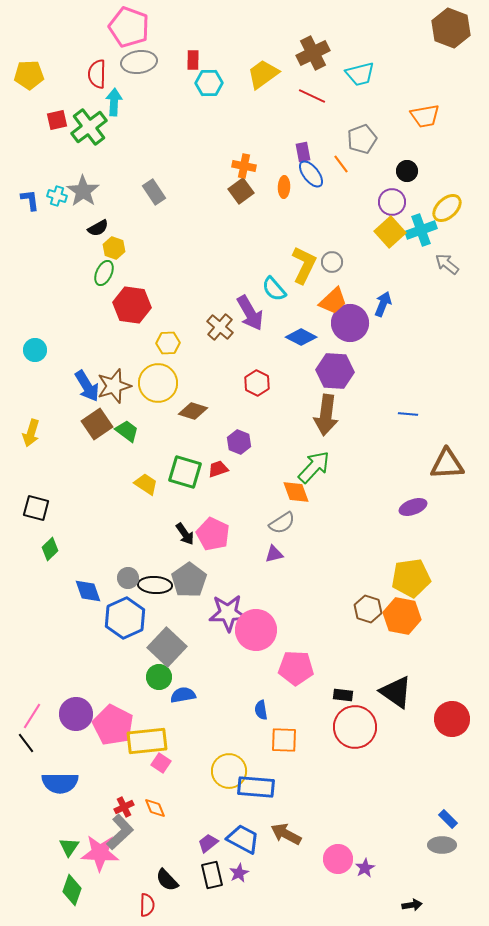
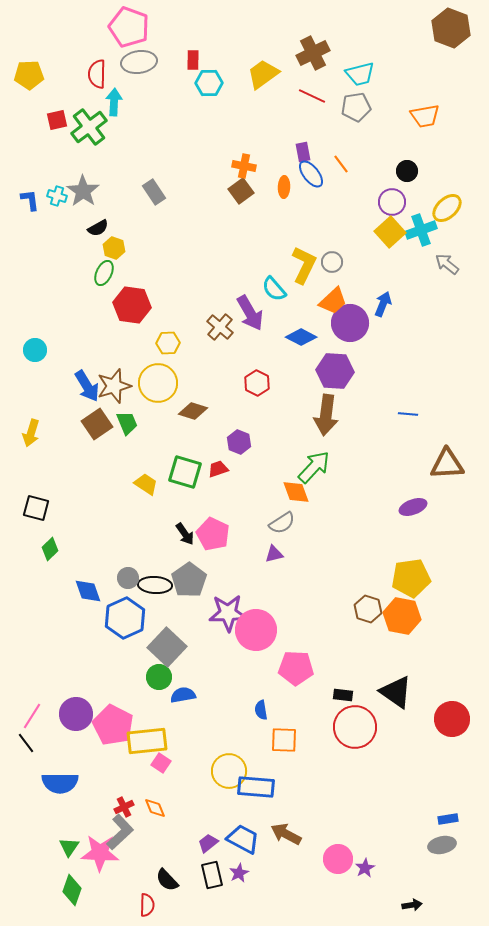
gray pentagon at (362, 139): moved 6 px left, 32 px up; rotated 12 degrees clockwise
green trapezoid at (127, 431): moved 8 px up; rotated 30 degrees clockwise
blue rectangle at (448, 819): rotated 54 degrees counterclockwise
gray ellipse at (442, 845): rotated 12 degrees counterclockwise
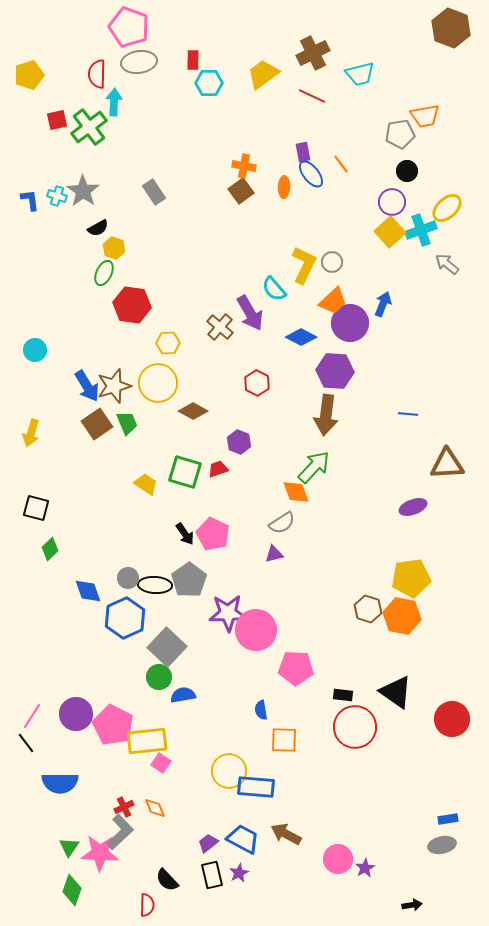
yellow pentagon at (29, 75): rotated 16 degrees counterclockwise
gray pentagon at (356, 107): moved 44 px right, 27 px down
brown diamond at (193, 411): rotated 12 degrees clockwise
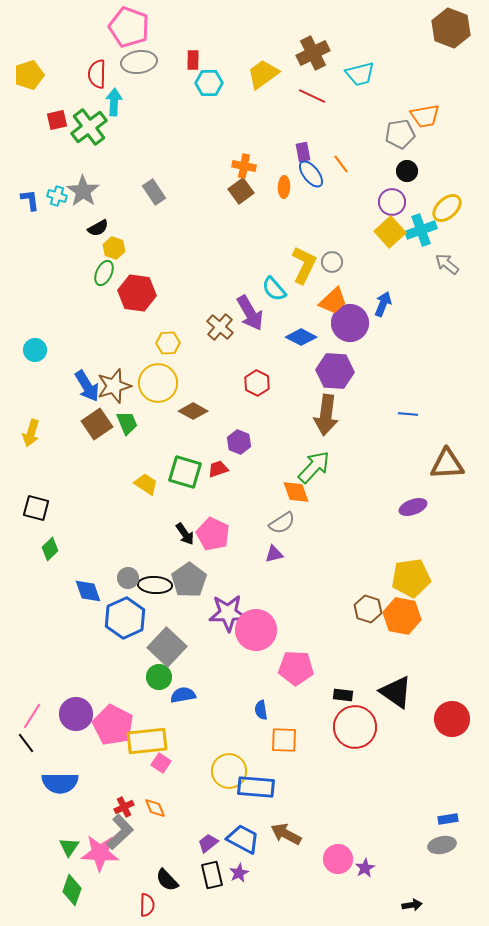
red hexagon at (132, 305): moved 5 px right, 12 px up
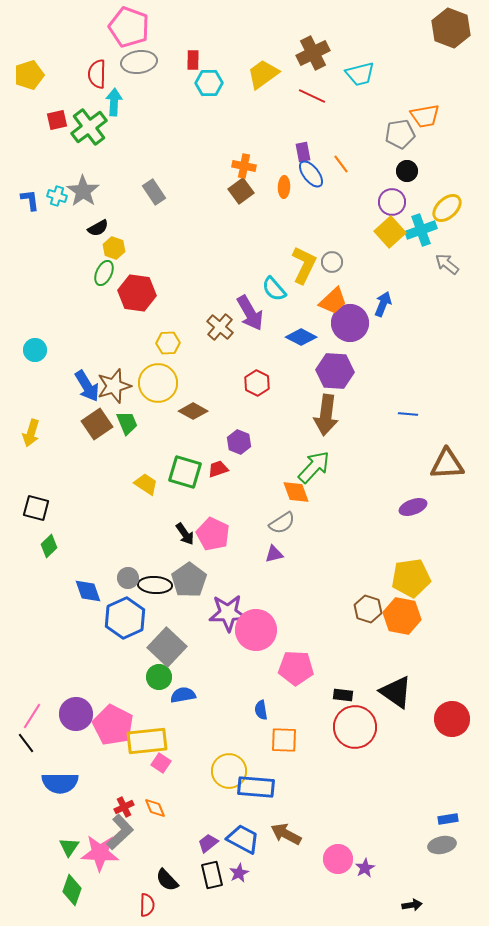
green diamond at (50, 549): moved 1 px left, 3 px up
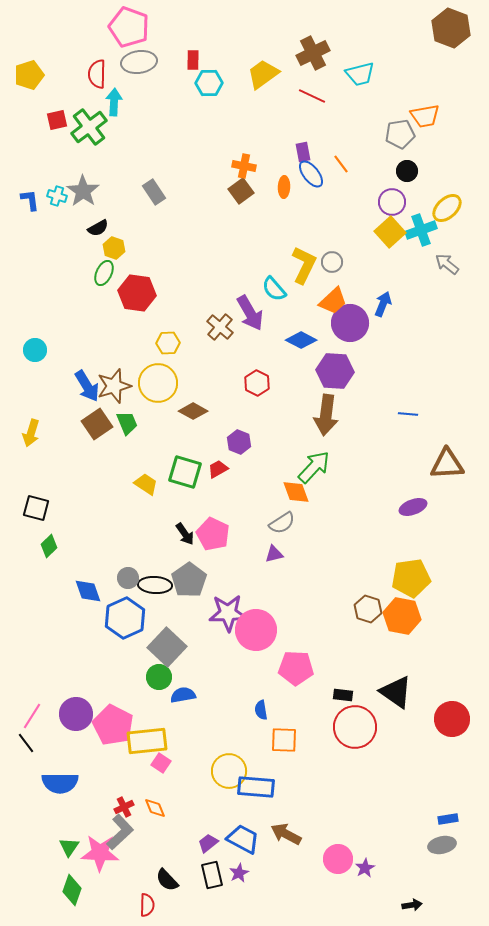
blue diamond at (301, 337): moved 3 px down
red trapezoid at (218, 469): rotated 10 degrees counterclockwise
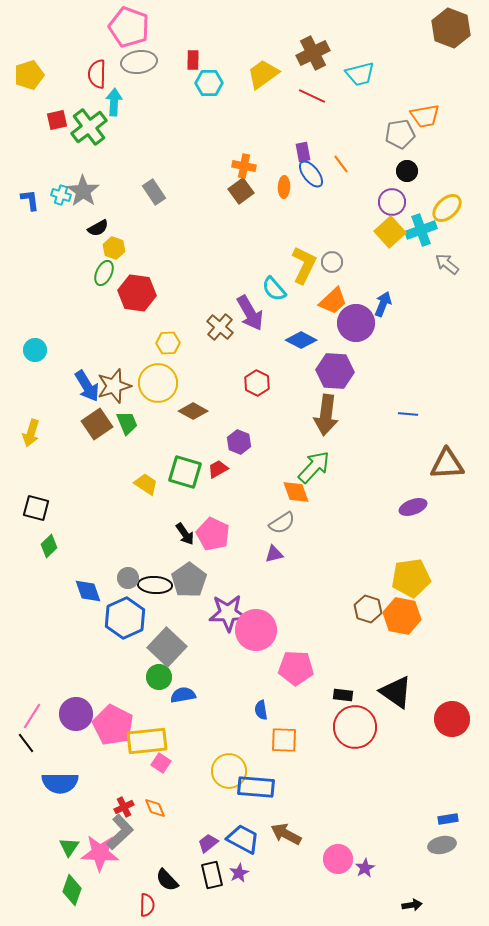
cyan cross at (57, 196): moved 4 px right, 1 px up
purple circle at (350, 323): moved 6 px right
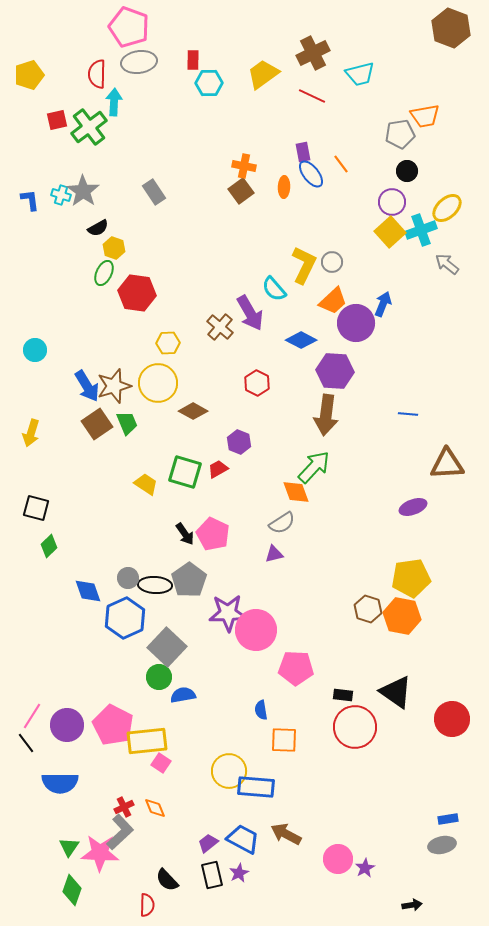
purple circle at (76, 714): moved 9 px left, 11 px down
